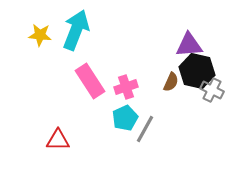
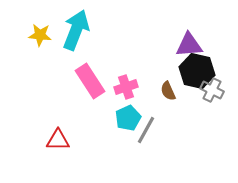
brown semicircle: moved 3 px left, 9 px down; rotated 132 degrees clockwise
cyan pentagon: moved 3 px right
gray line: moved 1 px right, 1 px down
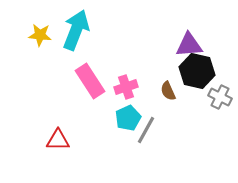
gray cross: moved 8 px right, 7 px down
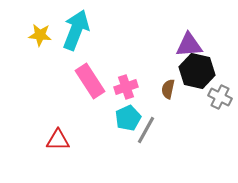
brown semicircle: moved 2 px up; rotated 36 degrees clockwise
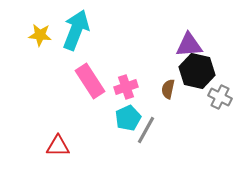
red triangle: moved 6 px down
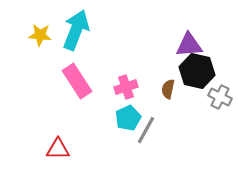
pink rectangle: moved 13 px left
red triangle: moved 3 px down
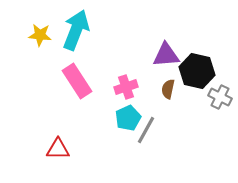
purple triangle: moved 23 px left, 10 px down
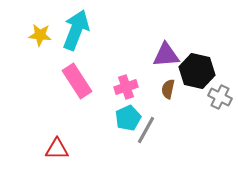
red triangle: moved 1 px left
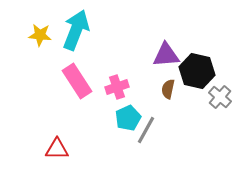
pink cross: moved 9 px left
gray cross: rotated 15 degrees clockwise
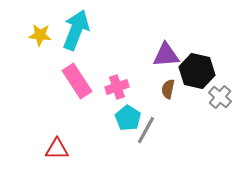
cyan pentagon: rotated 15 degrees counterclockwise
